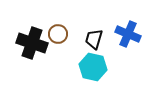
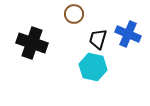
brown circle: moved 16 px right, 20 px up
black trapezoid: moved 4 px right
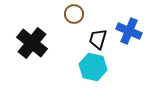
blue cross: moved 1 px right, 3 px up
black cross: rotated 20 degrees clockwise
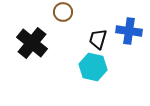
brown circle: moved 11 px left, 2 px up
blue cross: rotated 15 degrees counterclockwise
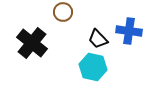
black trapezoid: rotated 60 degrees counterclockwise
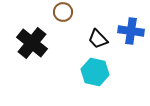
blue cross: moved 2 px right
cyan hexagon: moved 2 px right, 5 px down
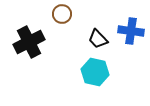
brown circle: moved 1 px left, 2 px down
black cross: moved 3 px left, 1 px up; rotated 24 degrees clockwise
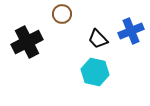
blue cross: rotated 30 degrees counterclockwise
black cross: moved 2 px left
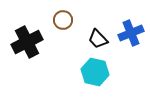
brown circle: moved 1 px right, 6 px down
blue cross: moved 2 px down
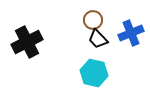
brown circle: moved 30 px right
cyan hexagon: moved 1 px left, 1 px down
